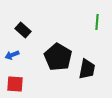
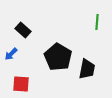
blue arrow: moved 1 px left, 1 px up; rotated 24 degrees counterclockwise
red square: moved 6 px right
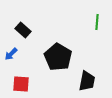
black trapezoid: moved 12 px down
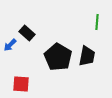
black rectangle: moved 4 px right, 3 px down
blue arrow: moved 1 px left, 9 px up
black trapezoid: moved 25 px up
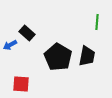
blue arrow: rotated 16 degrees clockwise
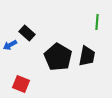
red square: rotated 18 degrees clockwise
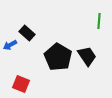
green line: moved 2 px right, 1 px up
black trapezoid: rotated 45 degrees counterclockwise
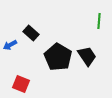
black rectangle: moved 4 px right
